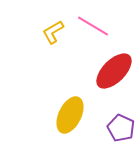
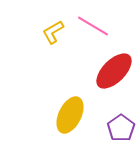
purple pentagon: rotated 12 degrees clockwise
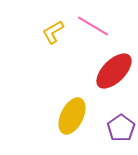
yellow ellipse: moved 2 px right, 1 px down
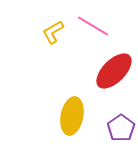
yellow ellipse: rotated 15 degrees counterclockwise
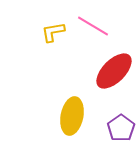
yellow L-shape: rotated 20 degrees clockwise
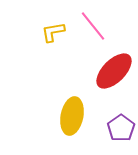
pink line: rotated 20 degrees clockwise
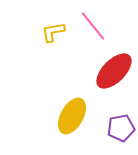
yellow ellipse: rotated 18 degrees clockwise
purple pentagon: rotated 24 degrees clockwise
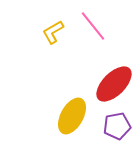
yellow L-shape: rotated 20 degrees counterclockwise
red ellipse: moved 13 px down
purple pentagon: moved 4 px left, 2 px up
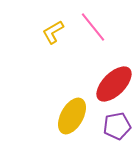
pink line: moved 1 px down
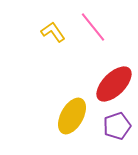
yellow L-shape: rotated 85 degrees clockwise
purple pentagon: rotated 8 degrees counterclockwise
